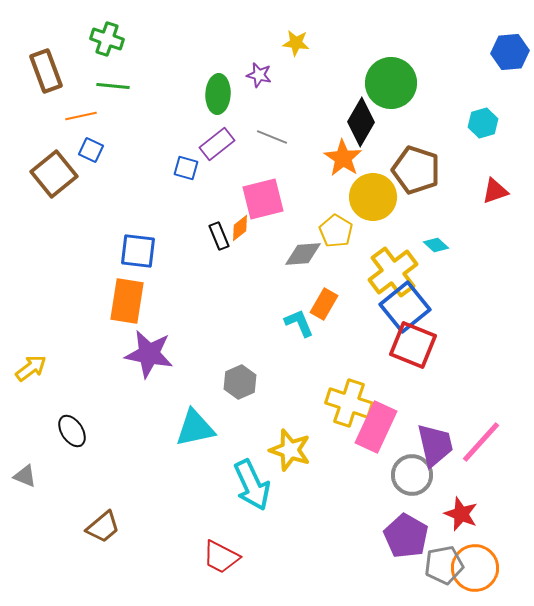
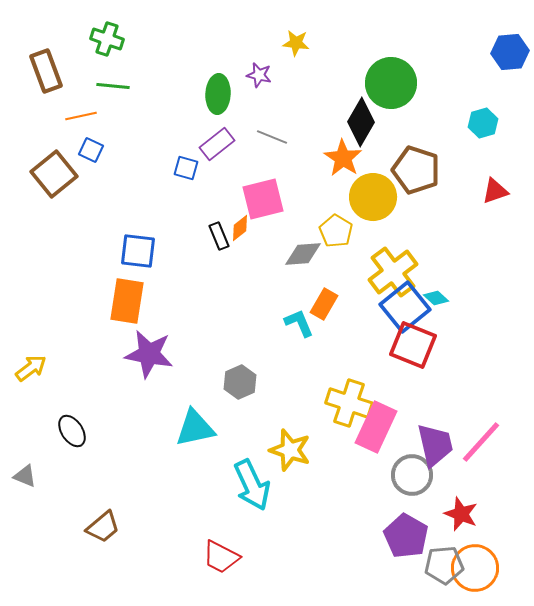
cyan diamond at (436, 245): moved 53 px down
gray pentagon at (444, 565): rotated 6 degrees clockwise
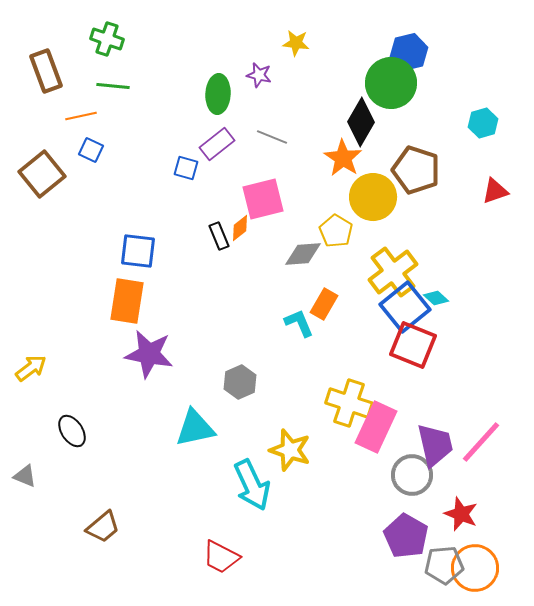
blue hexagon at (510, 52): moved 101 px left; rotated 9 degrees counterclockwise
brown square at (54, 174): moved 12 px left
